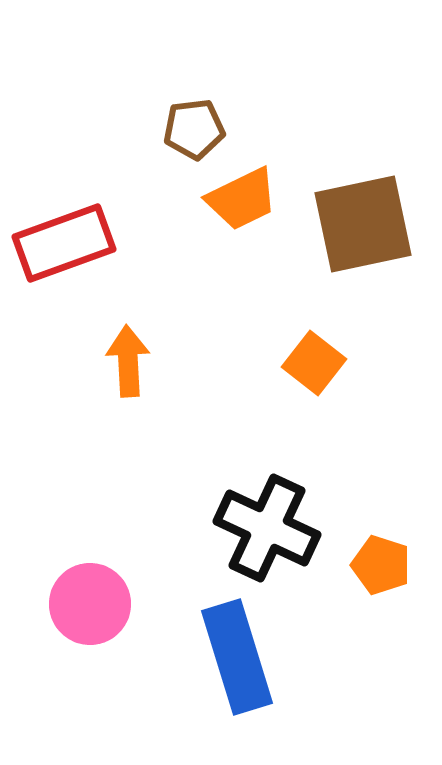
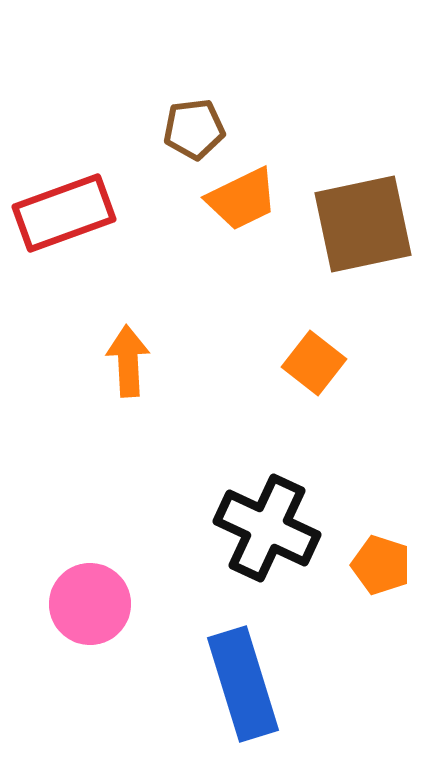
red rectangle: moved 30 px up
blue rectangle: moved 6 px right, 27 px down
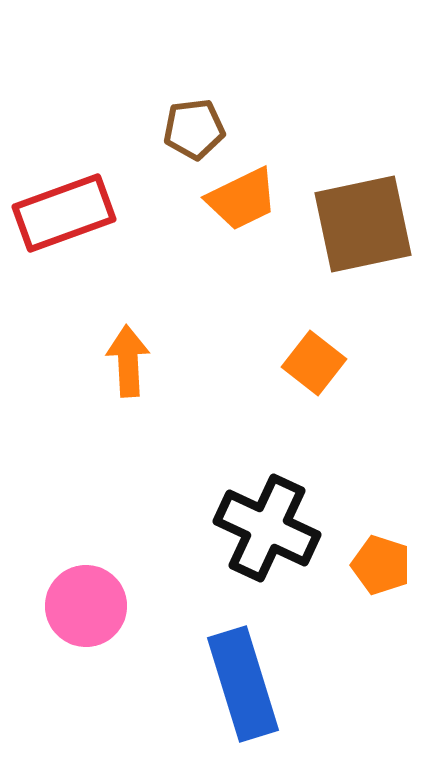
pink circle: moved 4 px left, 2 px down
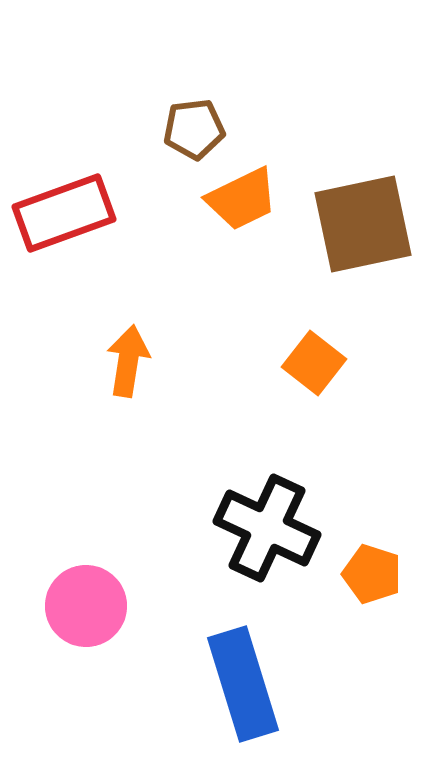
orange arrow: rotated 12 degrees clockwise
orange pentagon: moved 9 px left, 9 px down
